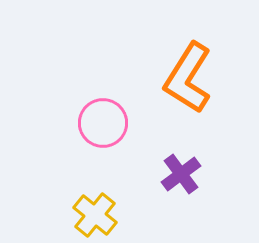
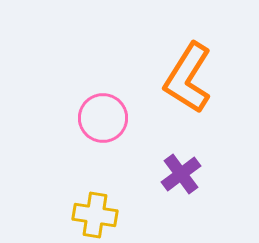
pink circle: moved 5 px up
yellow cross: rotated 30 degrees counterclockwise
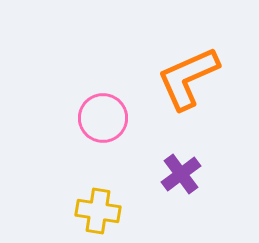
orange L-shape: rotated 34 degrees clockwise
yellow cross: moved 3 px right, 4 px up
